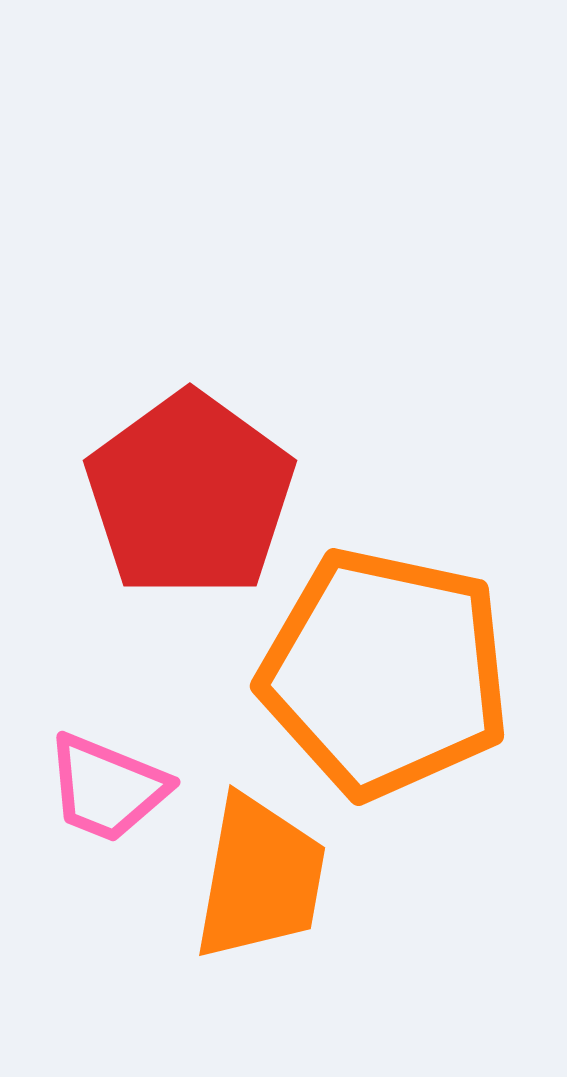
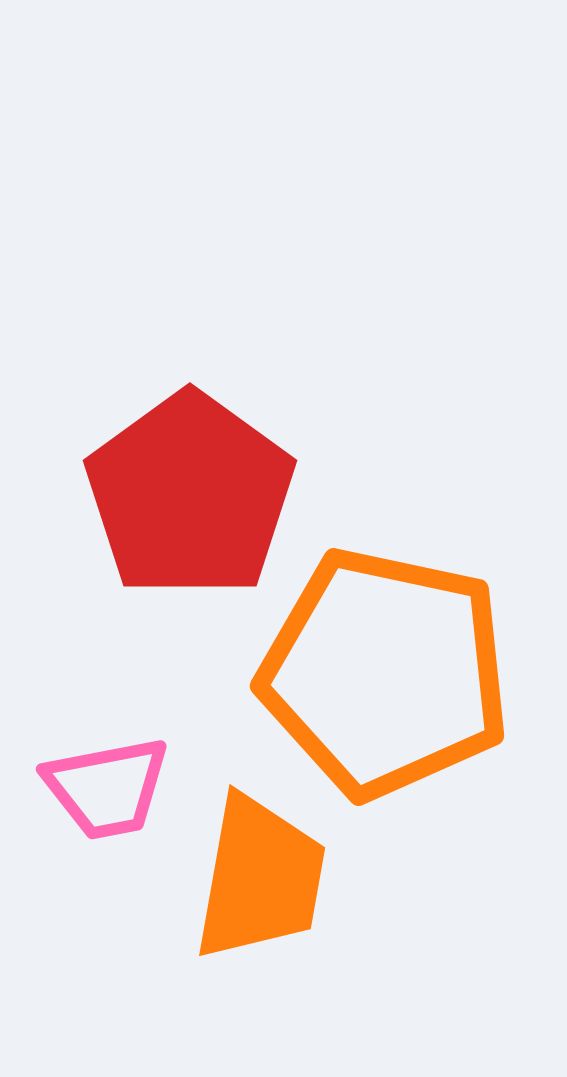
pink trapezoid: rotated 33 degrees counterclockwise
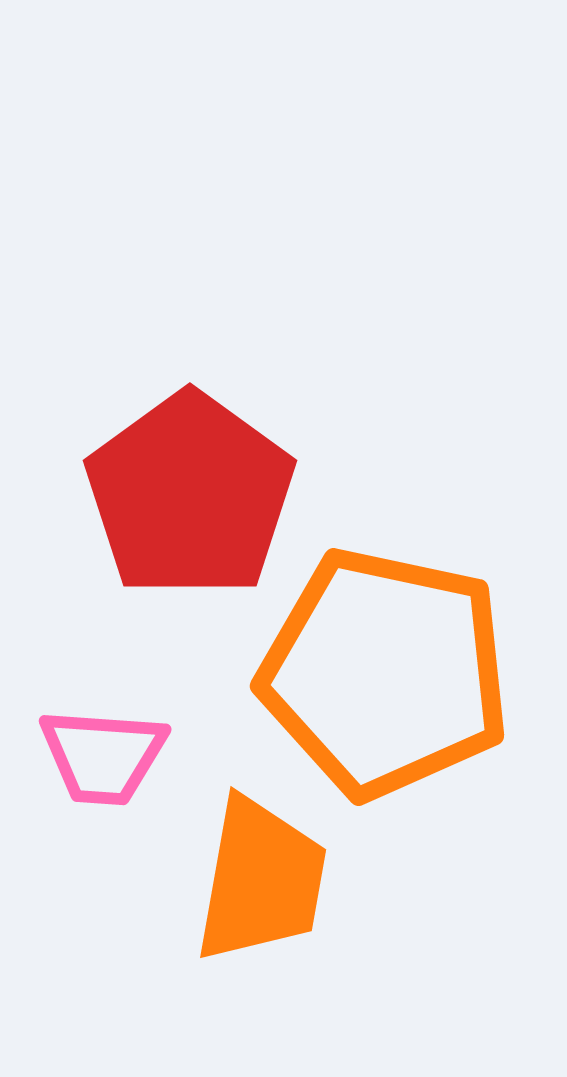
pink trapezoid: moved 4 px left, 32 px up; rotated 15 degrees clockwise
orange trapezoid: moved 1 px right, 2 px down
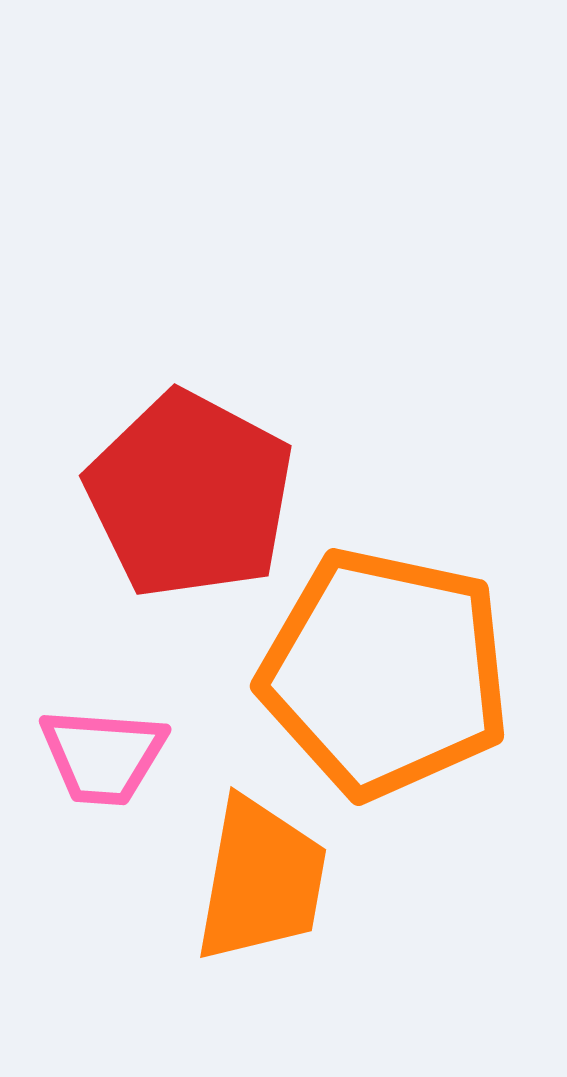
red pentagon: rotated 8 degrees counterclockwise
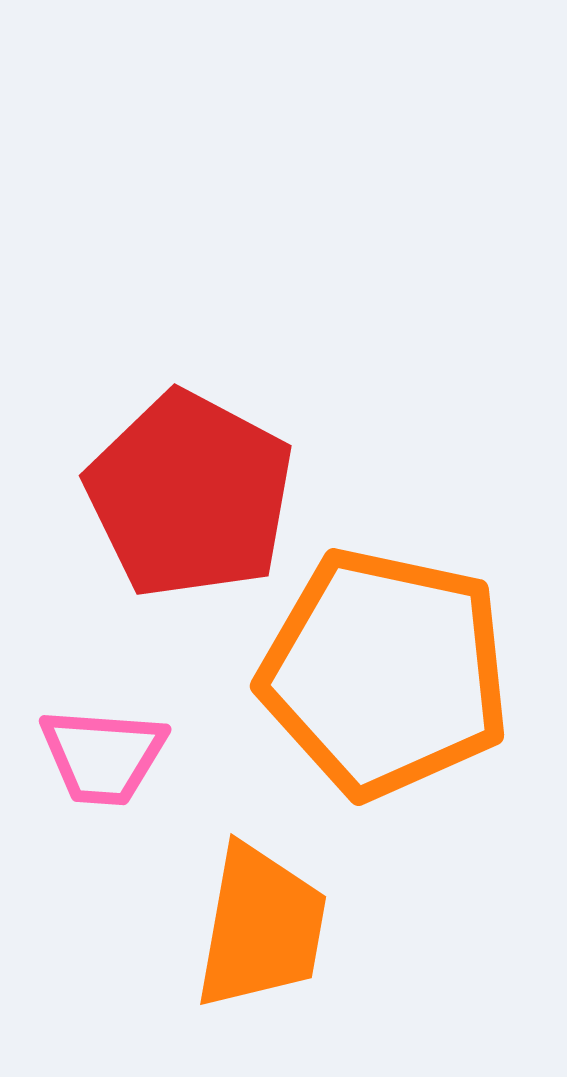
orange trapezoid: moved 47 px down
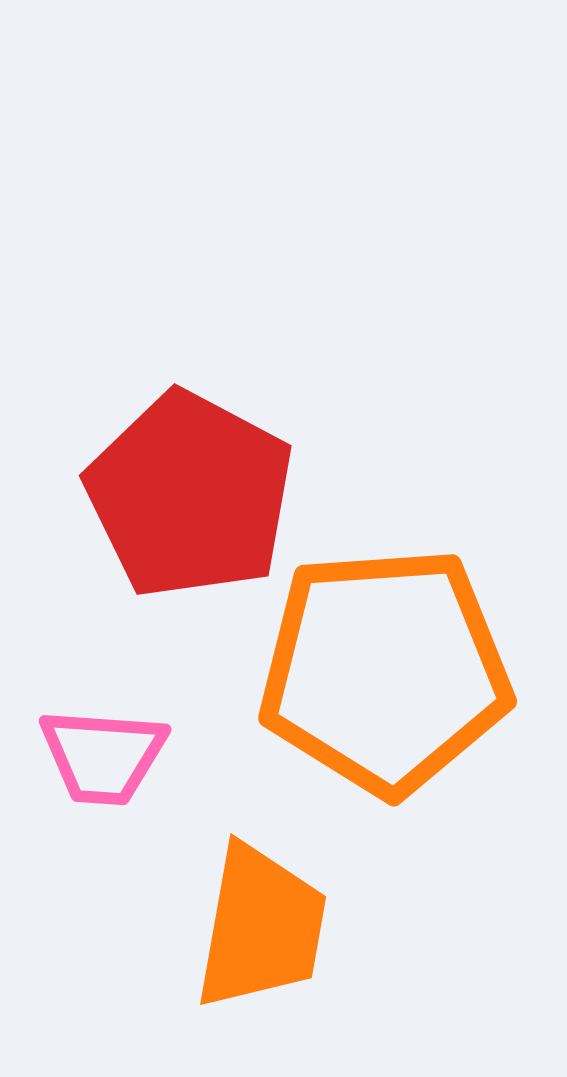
orange pentagon: moved 2 px up; rotated 16 degrees counterclockwise
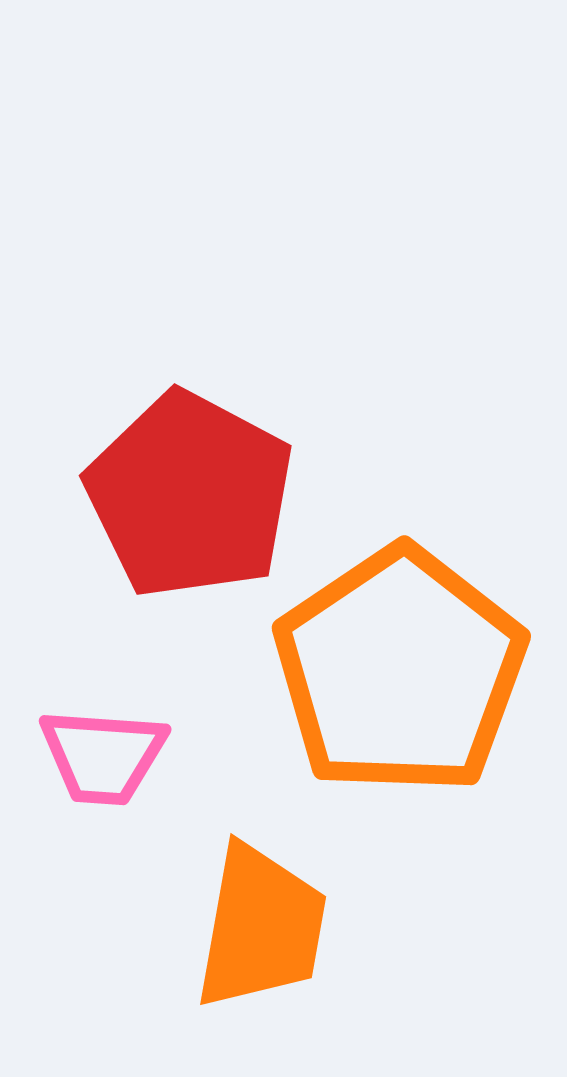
orange pentagon: moved 15 px right; rotated 30 degrees counterclockwise
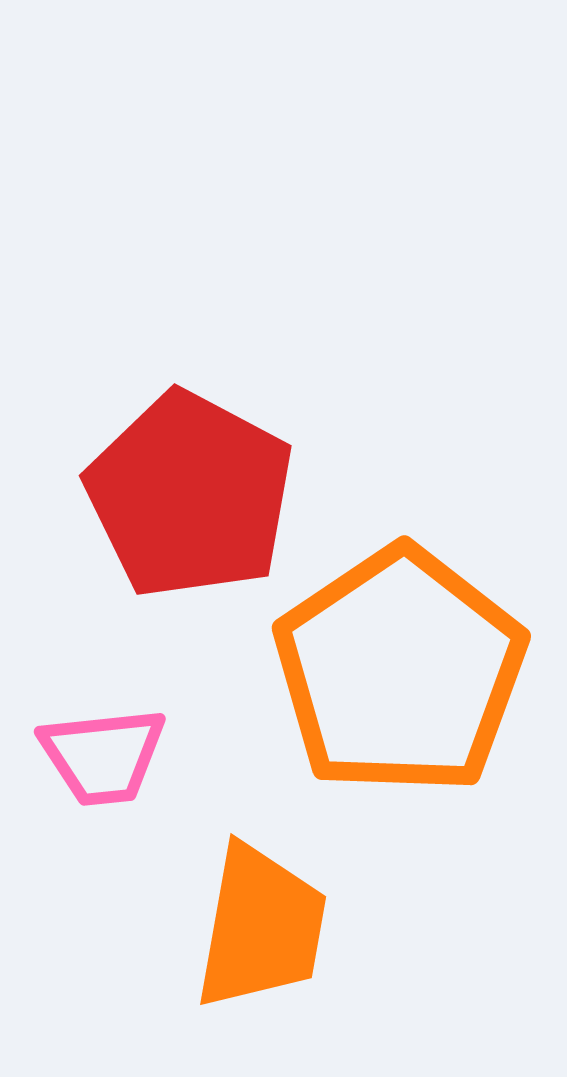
pink trapezoid: rotated 10 degrees counterclockwise
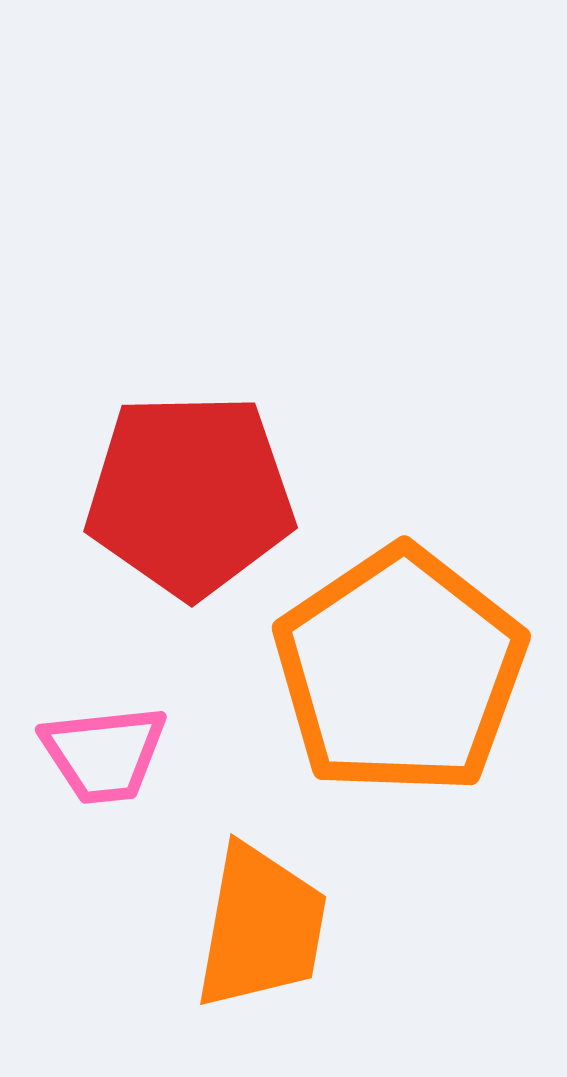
red pentagon: rotated 29 degrees counterclockwise
pink trapezoid: moved 1 px right, 2 px up
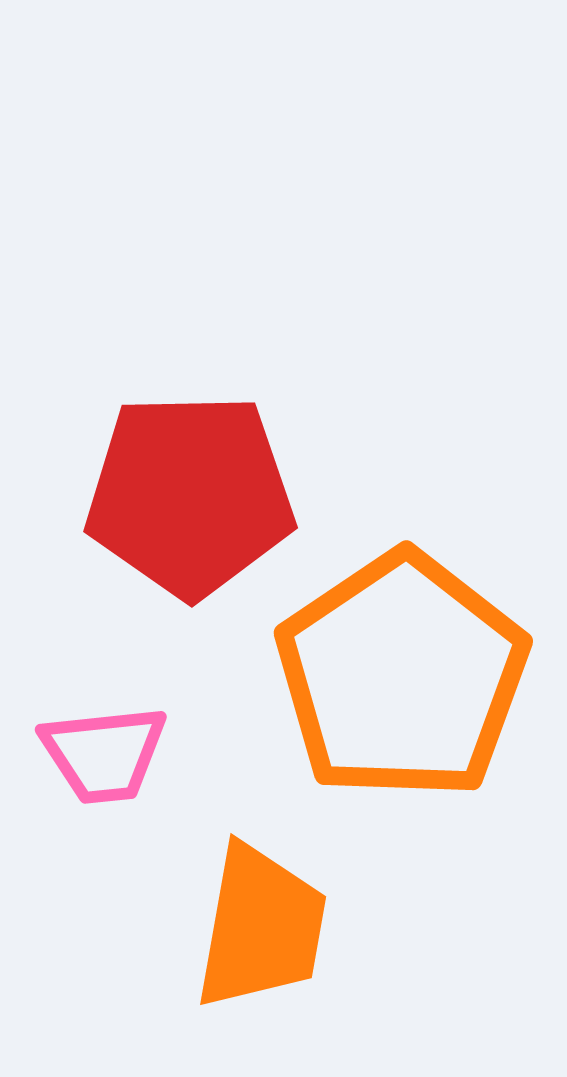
orange pentagon: moved 2 px right, 5 px down
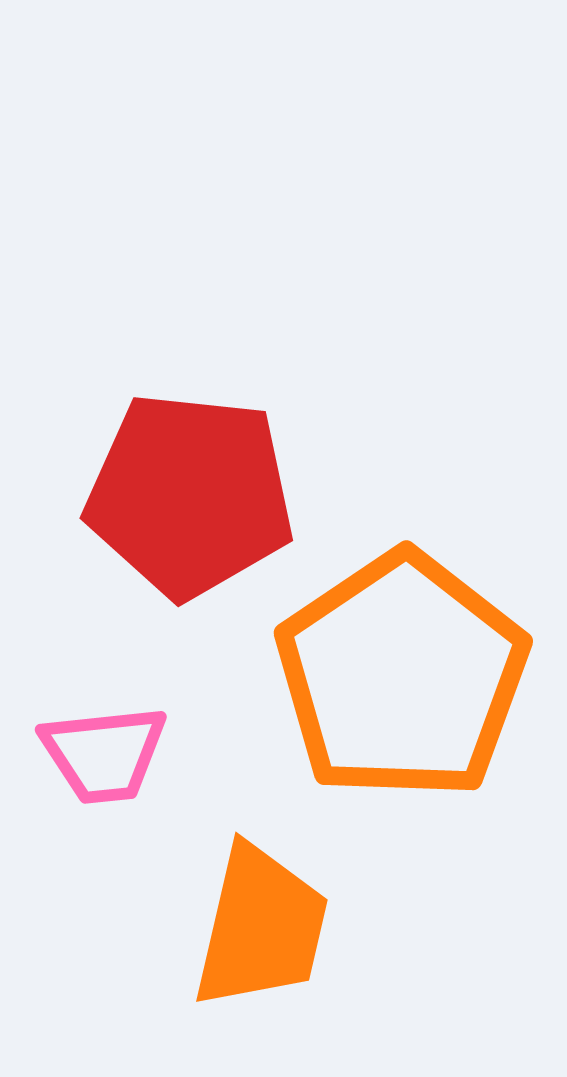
red pentagon: rotated 7 degrees clockwise
orange trapezoid: rotated 3 degrees clockwise
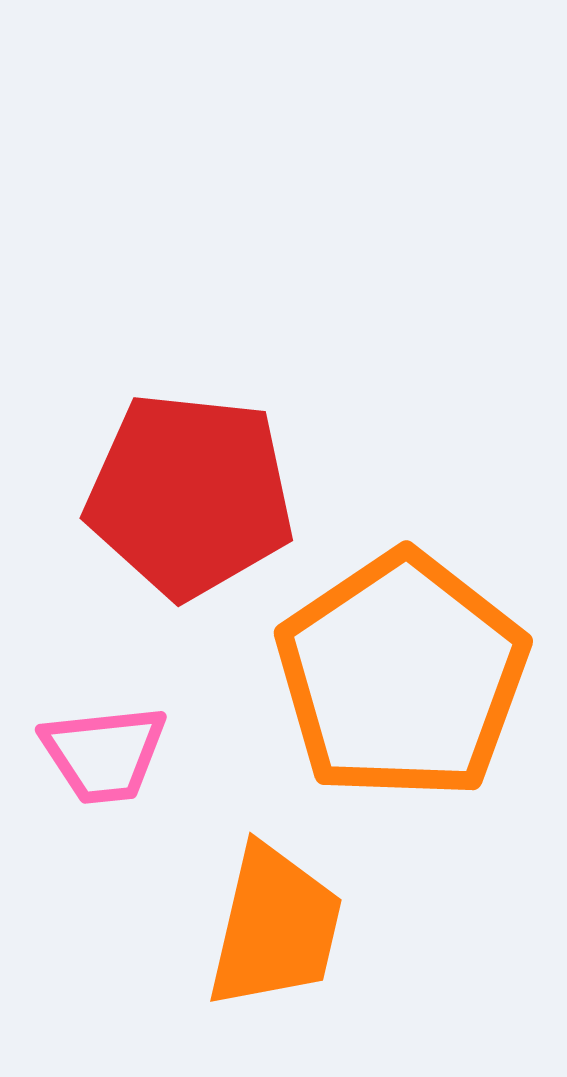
orange trapezoid: moved 14 px right
